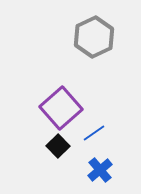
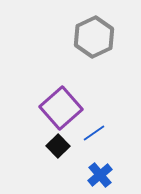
blue cross: moved 5 px down
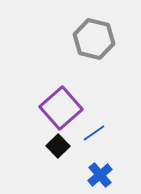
gray hexagon: moved 2 px down; rotated 21 degrees counterclockwise
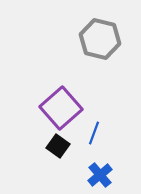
gray hexagon: moved 6 px right
blue line: rotated 35 degrees counterclockwise
black square: rotated 10 degrees counterclockwise
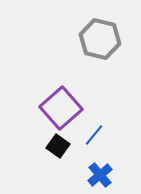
blue line: moved 2 px down; rotated 20 degrees clockwise
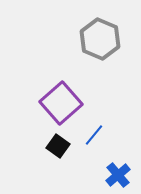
gray hexagon: rotated 9 degrees clockwise
purple square: moved 5 px up
blue cross: moved 18 px right
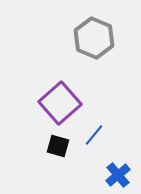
gray hexagon: moved 6 px left, 1 px up
purple square: moved 1 px left
black square: rotated 20 degrees counterclockwise
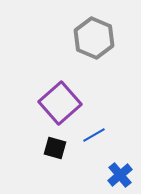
blue line: rotated 20 degrees clockwise
black square: moved 3 px left, 2 px down
blue cross: moved 2 px right
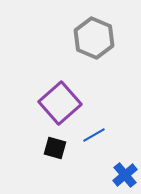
blue cross: moved 5 px right
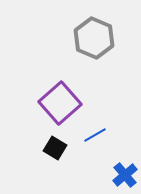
blue line: moved 1 px right
black square: rotated 15 degrees clockwise
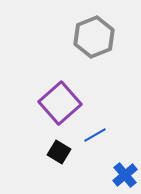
gray hexagon: moved 1 px up; rotated 15 degrees clockwise
black square: moved 4 px right, 4 px down
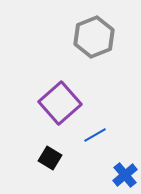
black square: moved 9 px left, 6 px down
